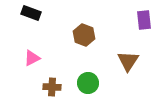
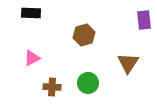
black rectangle: rotated 18 degrees counterclockwise
brown hexagon: rotated 25 degrees clockwise
brown triangle: moved 2 px down
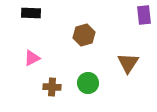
purple rectangle: moved 5 px up
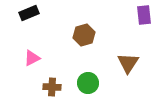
black rectangle: moved 2 px left; rotated 24 degrees counterclockwise
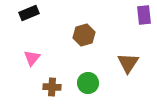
pink triangle: rotated 24 degrees counterclockwise
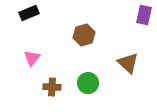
purple rectangle: rotated 18 degrees clockwise
brown triangle: rotated 20 degrees counterclockwise
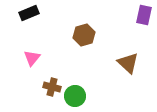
green circle: moved 13 px left, 13 px down
brown cross: rotated 12 degrees clockwise
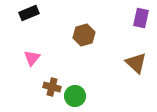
purple rectangle: moved 3 px left, 3 px down
brown triangle: moved 8 px right
